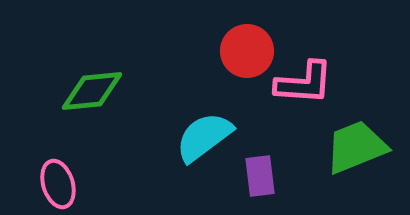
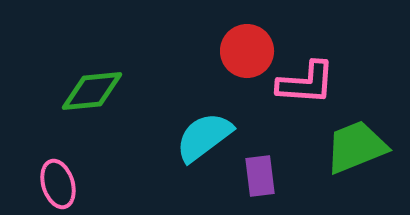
pink L-shape: moved 2 px right
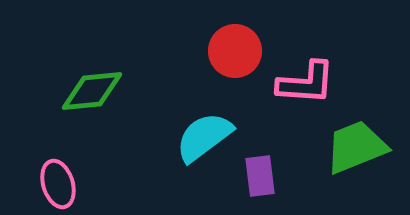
red circle: moved 12 px left
